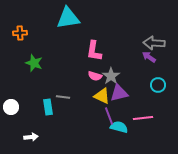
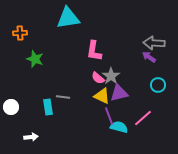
green star: moved 1 px right, 4 px up
pink semicircle: moved 3 px right, 2 px down; rotated 24 degrees clockwise
pink line: rotated 36 degrees counterclockwise
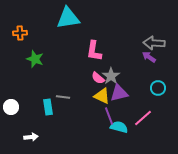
cyan circle: moved 3 px down
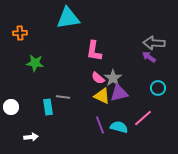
green star: moved 4 px down; rotated 12 degrees counterclockwise
gray star: moved 2 px right, 2 px down
purple line: moved 9 px left, 9 px down
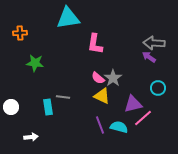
pink L-shape: moved 1 px right, 7 px up
purple triangle: moved 14 px right, 11 px down
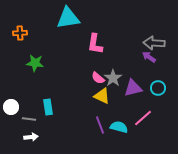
gray line: moved 34 px left, 22 px down
purple triangle: moved 16 px up
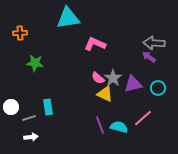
pink L-shape: rotated 105 degrees clockwise
purple triangle: moved 4 px up
yellow triangle: moved 3 px right, 2 px up
gray line: moved 1 px up; rotated 24 degrees counterclockwise
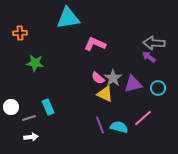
cyan rectangle: rotated 14 degrees counterclockwise
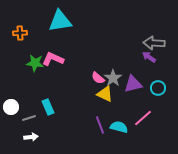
cyan triangle: moved 8 px left, 3 px down
pink L-shape: moved 42 px left, 15 px down
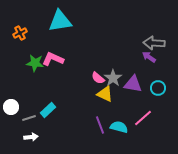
orange cross: rotated 24 degrees counterclockwise
purple triangle: rotated 24 degrees clockwise
cyan rectangle: moved 3 px down; rotated 70 degrees clockwise
